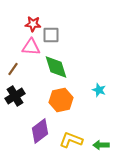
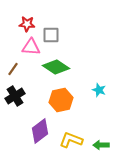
red star: moved 6 px left
green diamond: rotated 40 degrees counterclockwise
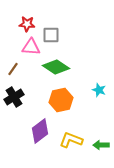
black cross: moved 1 px left, 1 px down
